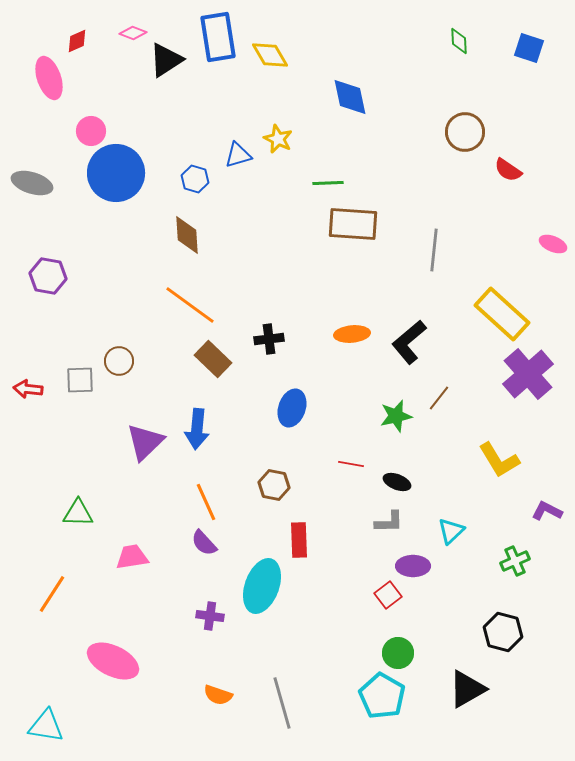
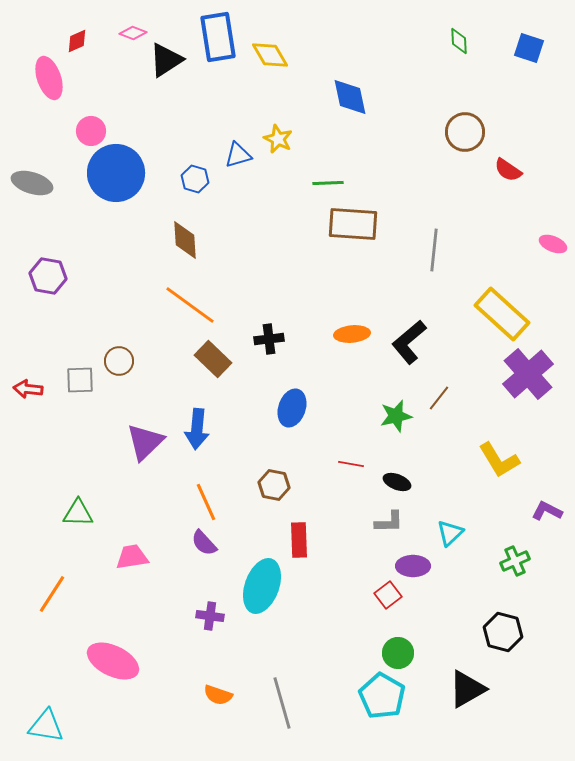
brown diamond at (187, 235): moved 2 px left, 5 px down
cyan triangle at (451, 531): moved 1 px left, 2 px down
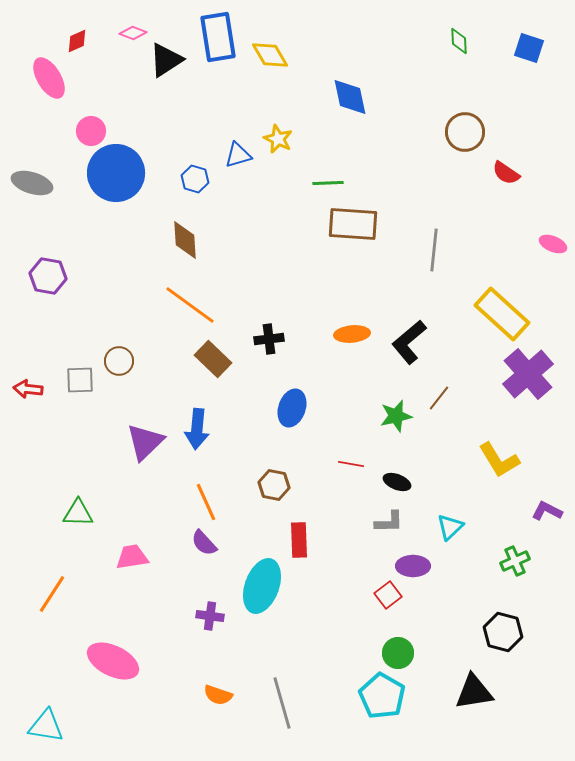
pink ellipse at (49, 78): rotated 12 degrees counterclockwise
red semicircle at (508, 170): moved 2 px left, 3 px down
cyan triangle at (450, 533): moved 6 px up
black triangle at (467, 689): moved 7 px right, 3 px down; rotated 21 degrees clockwise
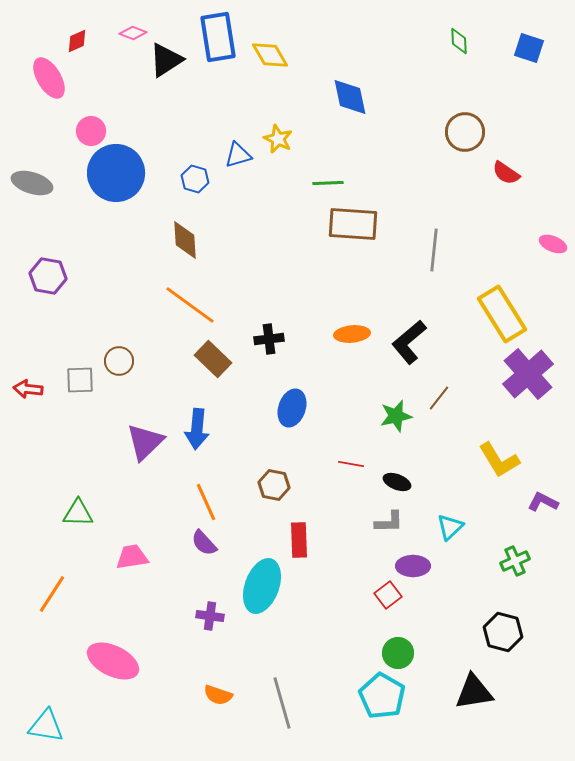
yellow rectangle at (502, 314): rotated 16 degrees clockwise
purple L-shape at (547, 511): moved 4 px left, 9 px up
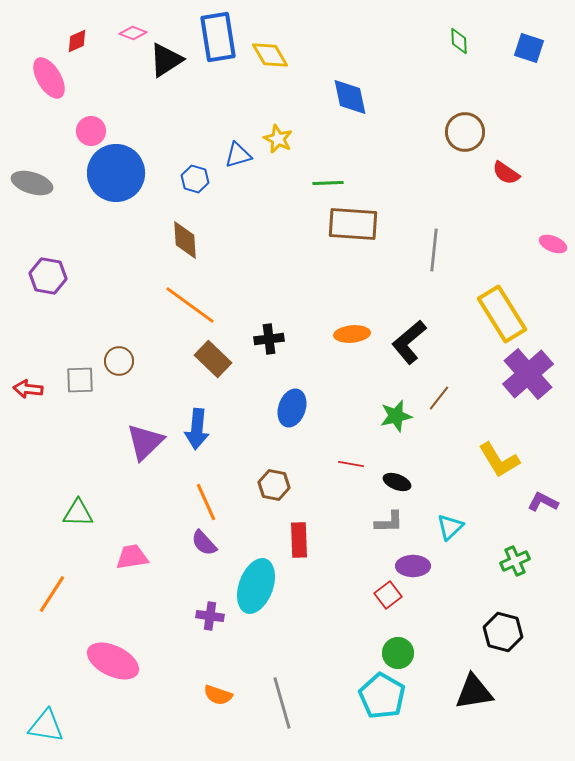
cyan ellipse at (262, 586): moved 6 px left
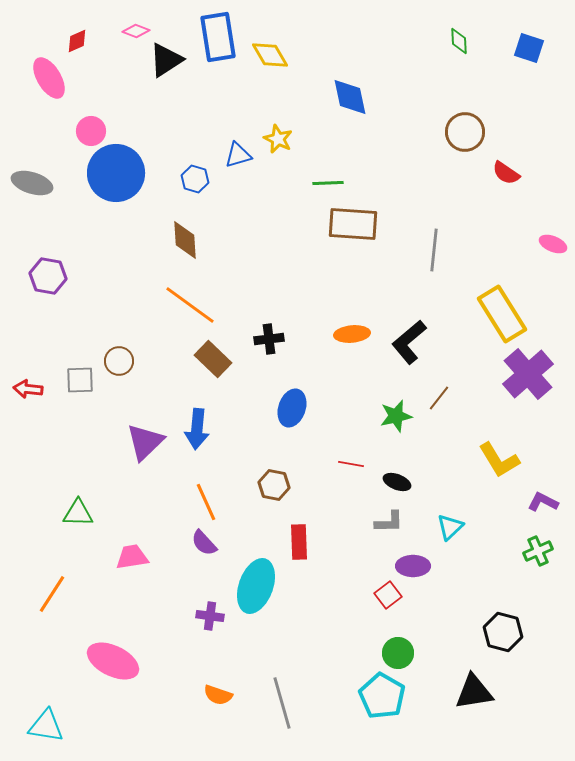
pink diamond at (133, 33): moved 3 px right, 2 px up
red rectangle at (299, 540): moved 2 px down
green cross at (515, 561): moved 23 px right, 10 px up
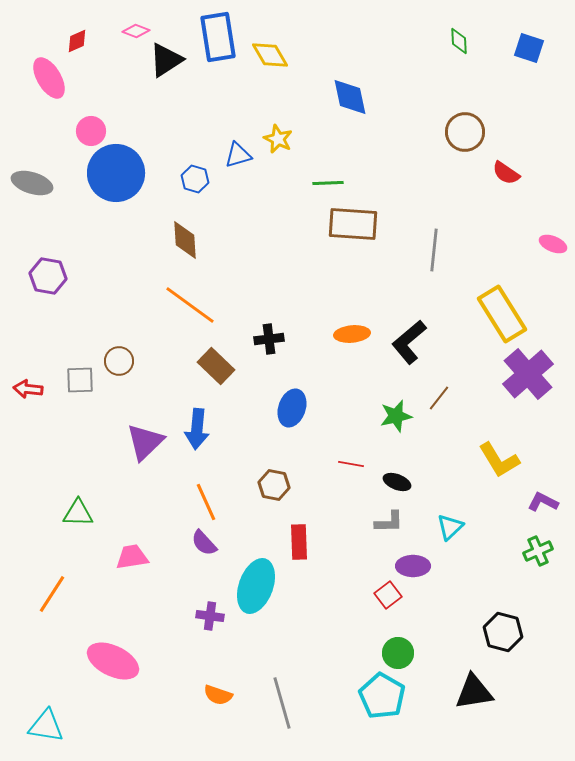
brown rectangle at (213, 359): moved 3 px right, 7 px down
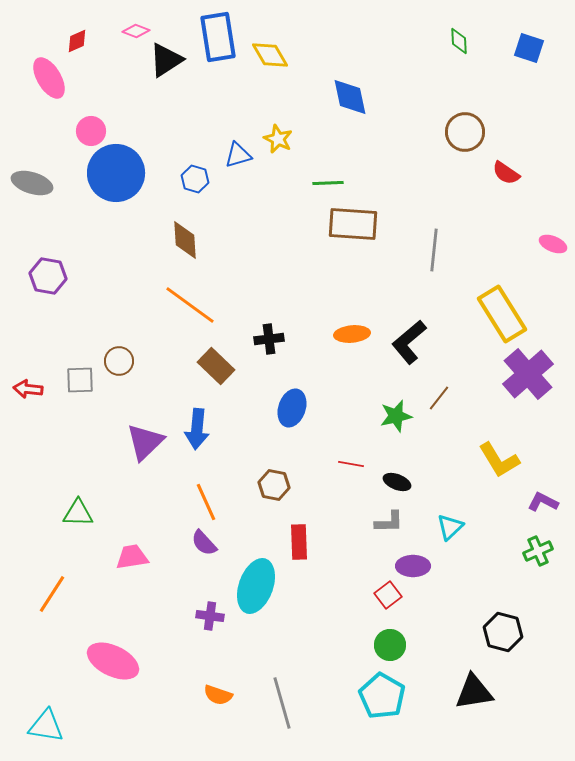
green circle at (398, 653): moved 8 px left, 8 px up
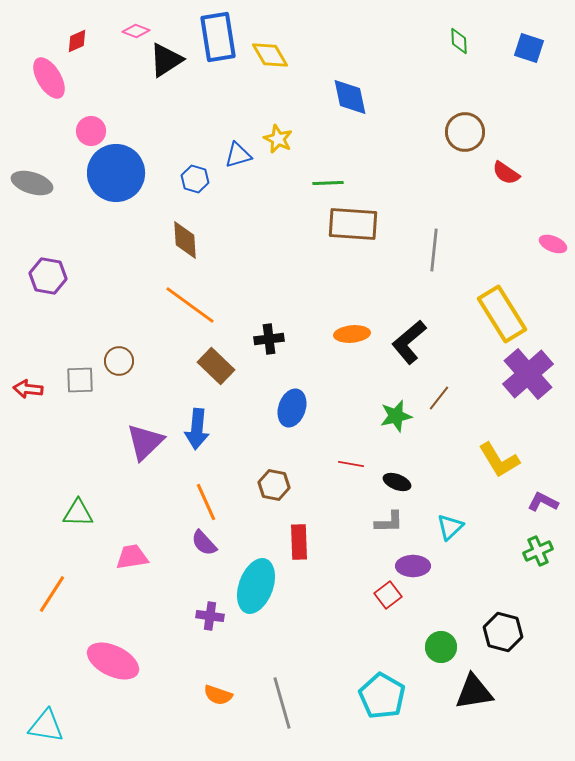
green circle at (390, 645): moved 51 px right, 2 px down
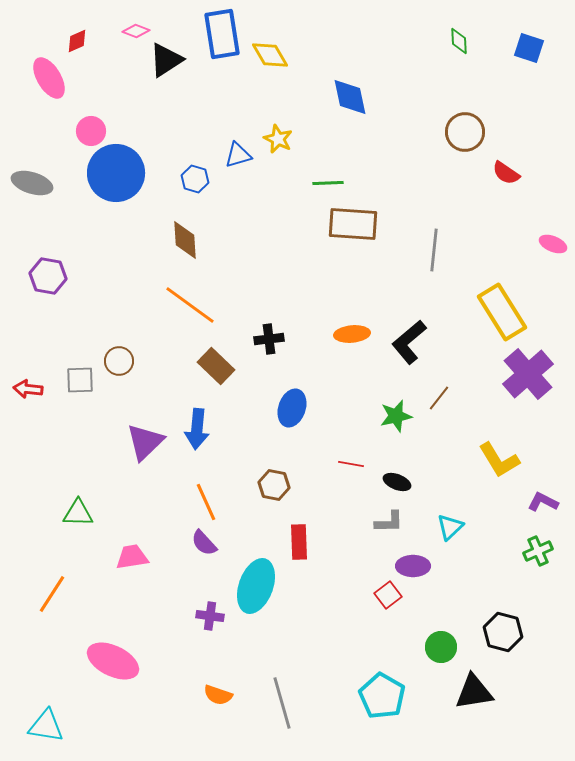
blue rectangle at (218, 37): moved 4 px right, 3 px up
yellow rectangle at (502, 314): moved 2 px up
